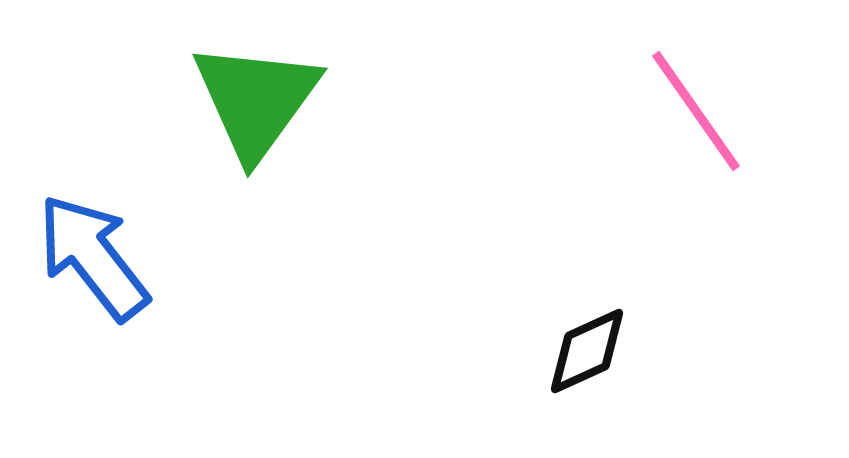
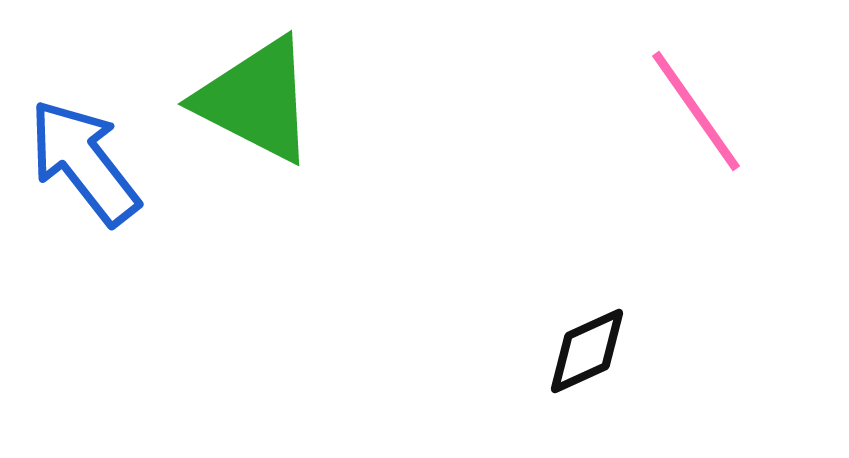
green triangle: rotated 39 degrees counterclockwise
blue arrow: moved 9 px left, 95 px up
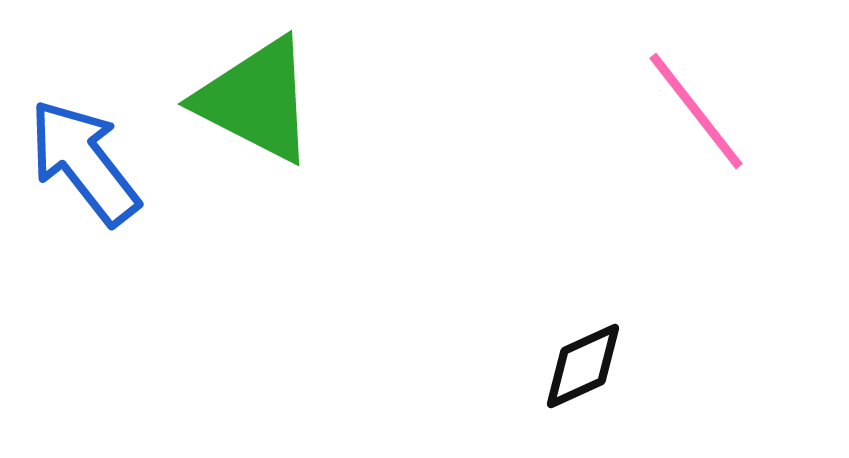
pink line: rotated 3 degrees counterclockwise
black diamond: moved 4 px left, 15 px down
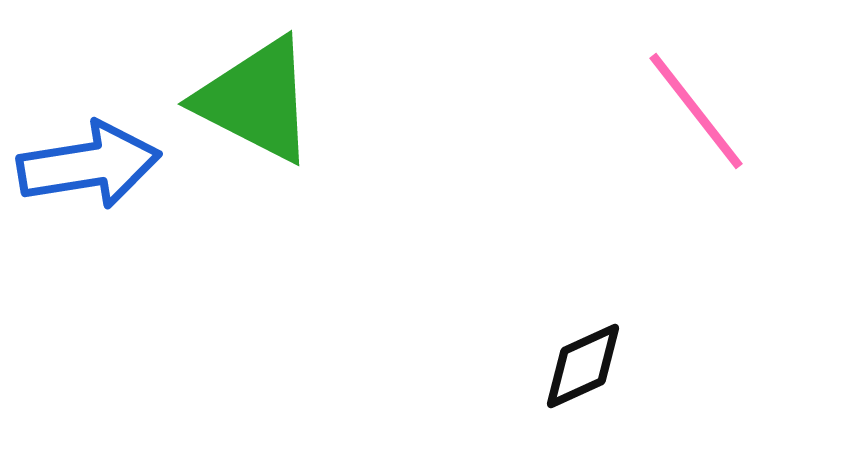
blue arrow: moved 5 px right, 3 px down; rotated 119 degrees clockwise
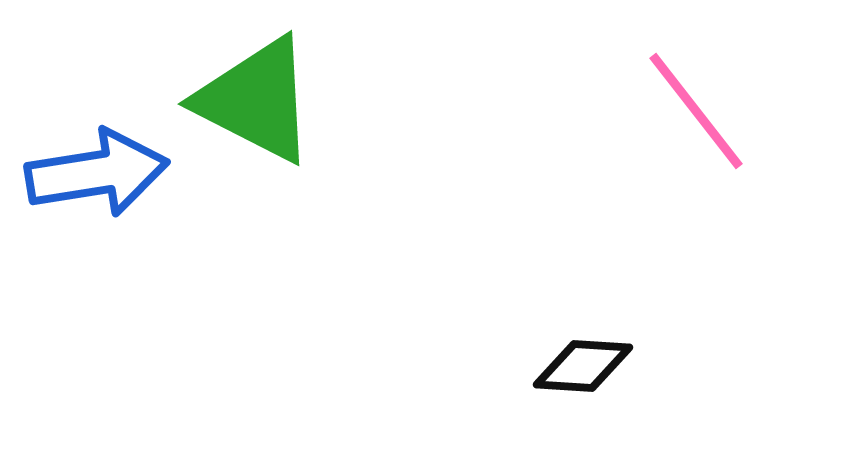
blue arrow: moved 8 px right, 8 px down
black diamond: rotated 28 degrees clockwise
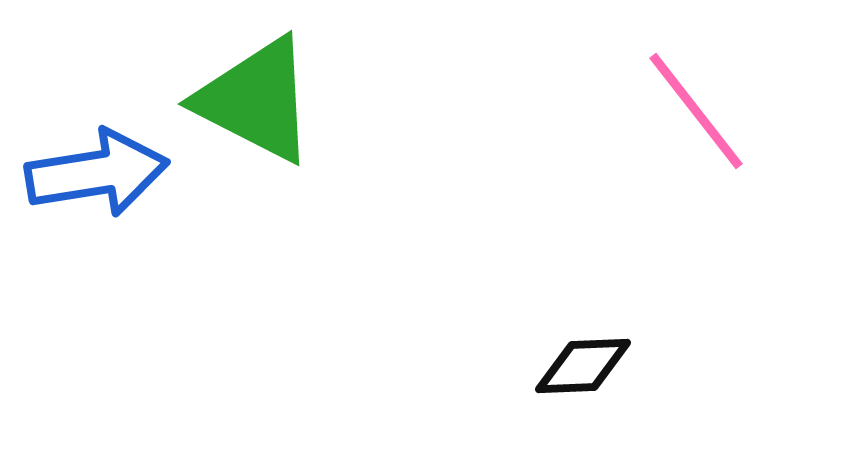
black diamond: rotated 6 degrees counterclockwise
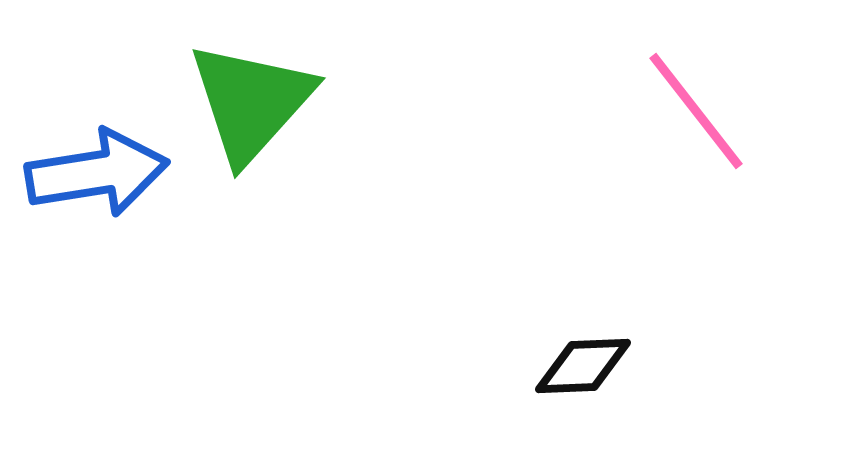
green triangle: moved 5 px left, 2 px down; rotated 45 degrees clockwise
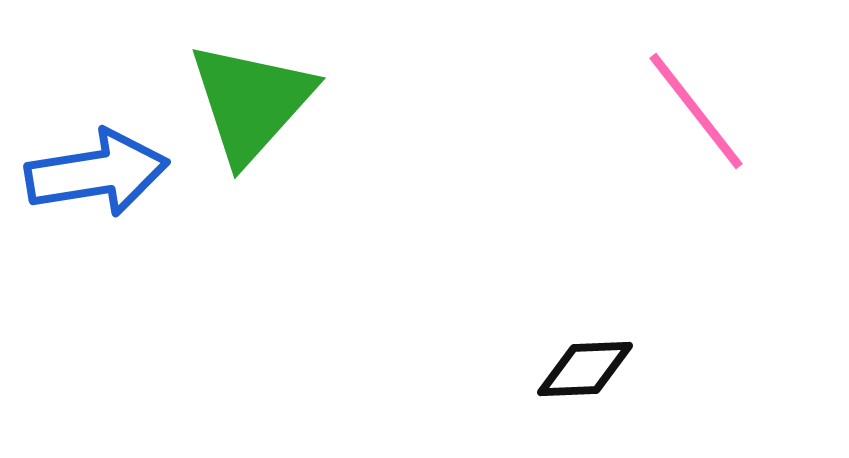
black diamond: moved 2 px right, 3 px down
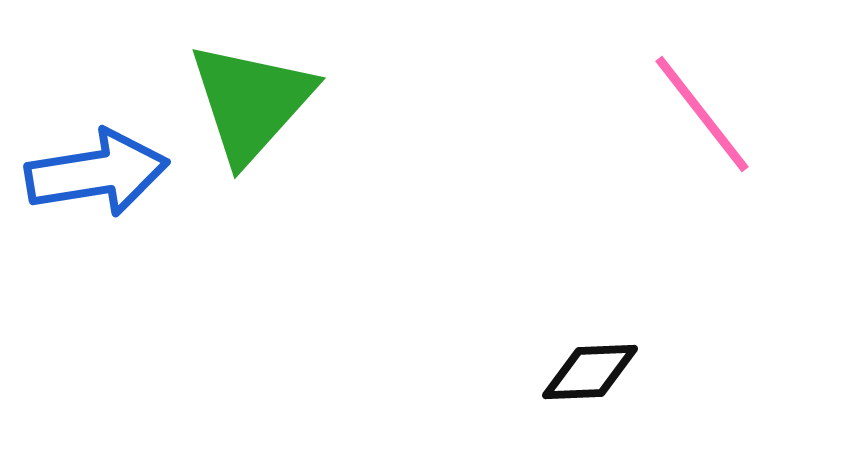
pink line: moved 6 px right, 3 px down
black diamond: moved 5 px right, 3 px down
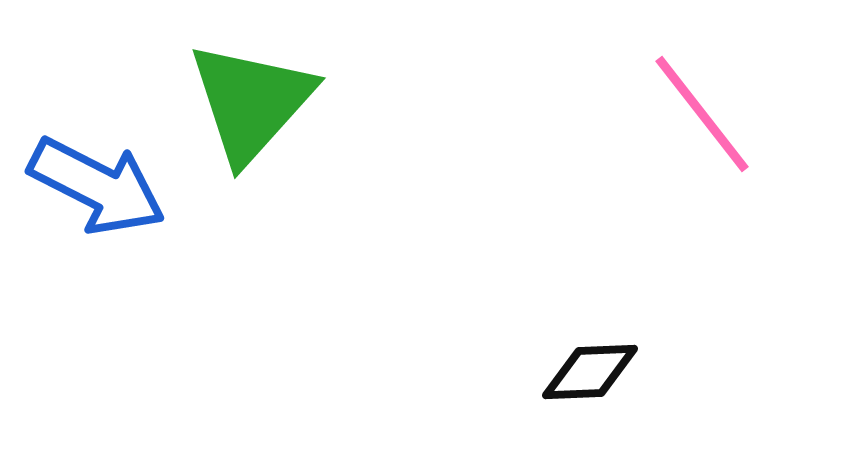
blue arrow: moved 13 px down; rotated 36 degrees clockwise
